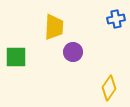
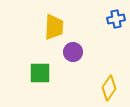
green square: moved 24 px right, 16 px down
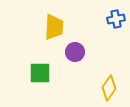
purple circle: moved 2 px right
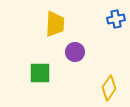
yellow trapezoid: moved 1 px right, 3 px up
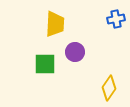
green square: moved 5 px right, 9 px up
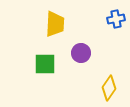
purple circle: moved 6 px right, 1 px down
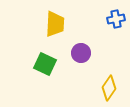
green square: rotated 25 degrees clockwise
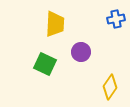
purple circle: moved 1 px up
yellow diamond: moved 1 px right, 1 px up
